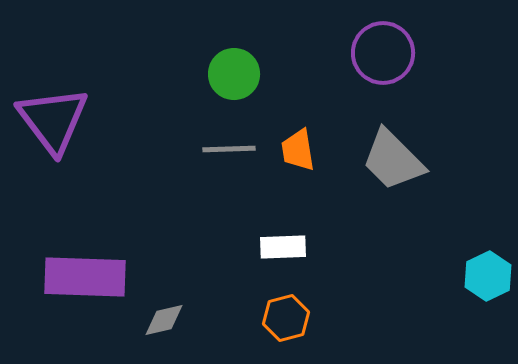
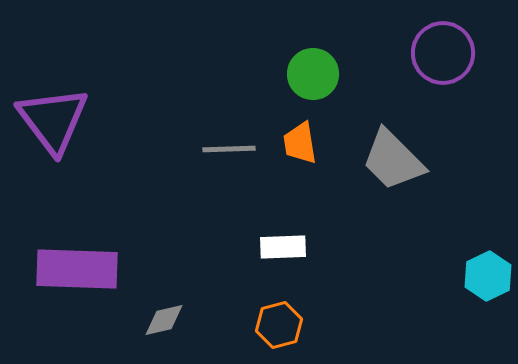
purple circle: moved 60 px right
green circle: moved 79 px right
orange trapezoid: moved 2 px right, 7 px up
purple rectangle: moved 8 px left, 8 px up
orange hexagon: moved 7 px left, 7 px down
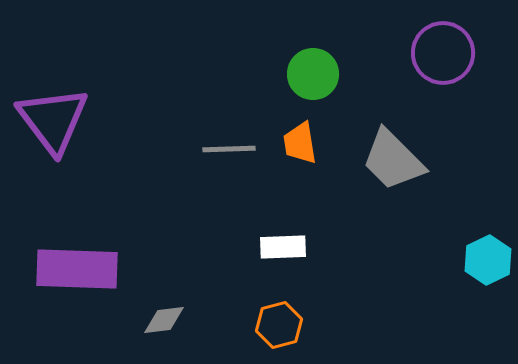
cyan hexagon: moved 16 px up
gray diamond: rotated 6 degrees clockwise
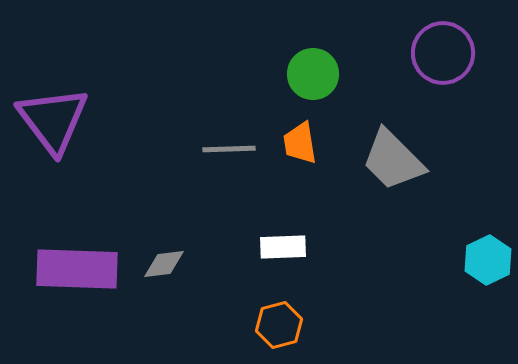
gray diamond: moved 56 px up
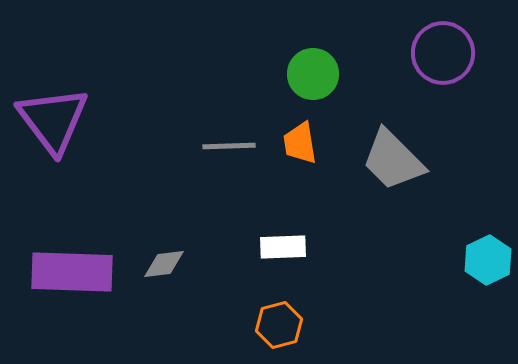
gray line: moved 3 px up
purple rectangle: moved 5 px left, 3 px down
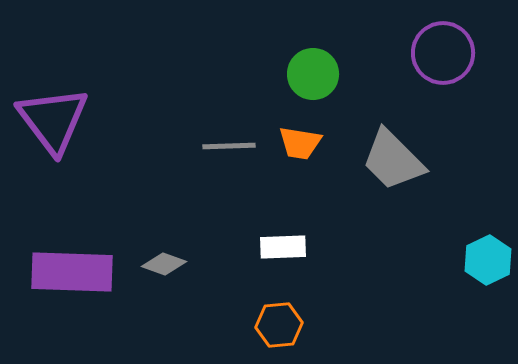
orange trapezoid: rotated 72 degrees counterclockwise
gray diamond: rotated 27 degrees clockwise
orange hexagon: rotated 9 degrees clockwise
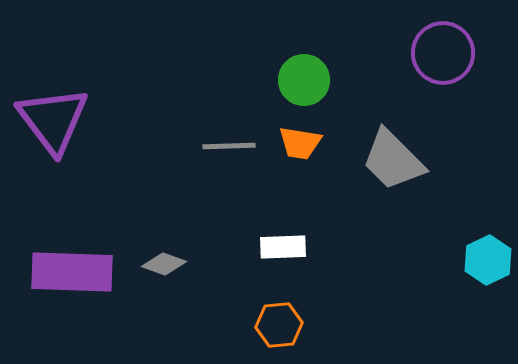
green circle: moved 9 px left, 6 px down
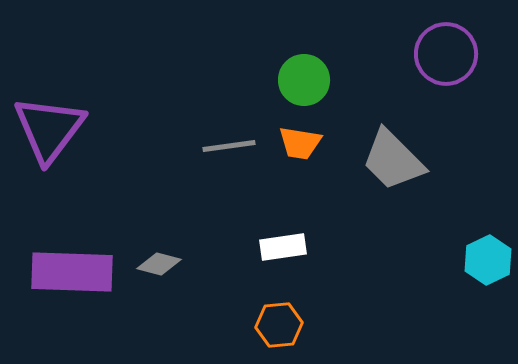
purple circle: moved 3 px right, 1 px down
purple triangle: moved 4 px left, 9 px down; rotated 14 degrees clockwise
gray line: rotated 6 degrees counterclockwise
white rectangle: rotated 6 degrees counterclockwise
gray diamond: moved 5 px left; rotated 6 degrees counterclockwise
